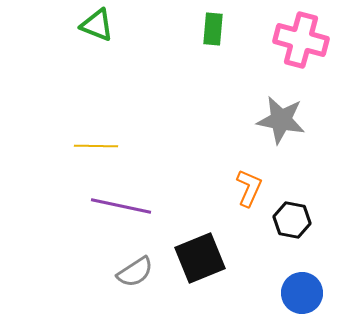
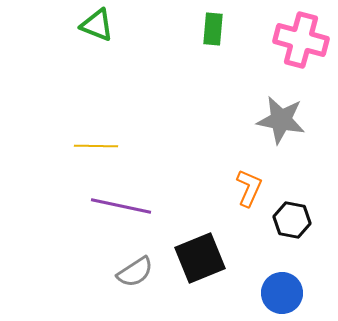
blue circle: moved 20 px left
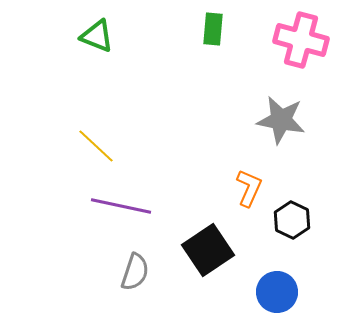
green triangle: moved 11 px down
yellow line: rotated 42 degrees clockwise
black hexagon: rotated 15 degrees clockwise
black square: moved 8 px right, 8 px up; rotated 12 degrees counterclockwise
gray semicircle: rotated 39 degrees counterclockwise
blue circle: moved 5 px left, 1 px up
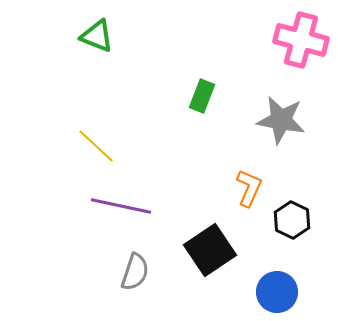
green rectangle: moved 11 px left, 67 px down; rotated 16 degrees clockwise
black square: moved 2 px right
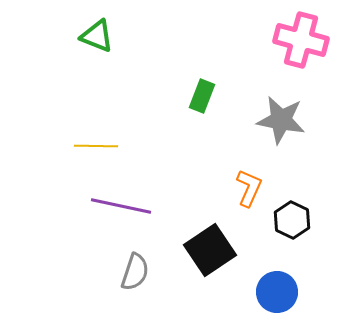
yellow line: rotated 42 degrees counterclockwise
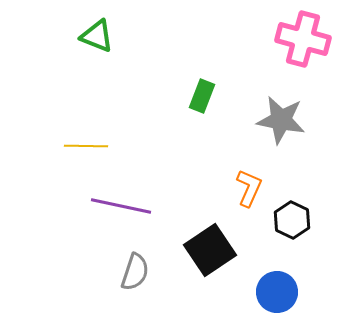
pink cross: moved 2 px right, 1 px up
yellow line: moved 10 px left
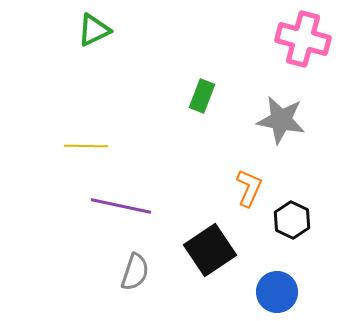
green triangle: moved 3 px left, 6 px up; rotated 48 degrees counterclockwise
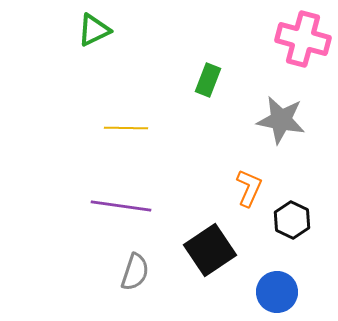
green rectangle: moved 6 px right, 16 px up
yellow line: moved 40 px right, 18 px up
purple line: rotated 4 degrees counterclockwise
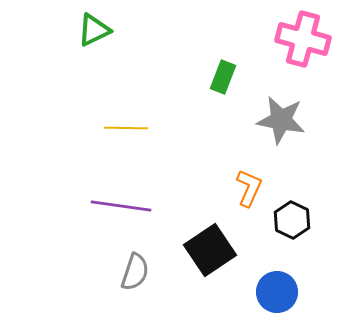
green rectangle: moved 15 px right, 3 px up
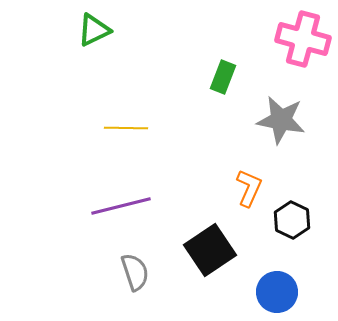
purple line: rotated 22 degrees counterclockwise
gray semicircle: rotated 36 degrees counterclockwise
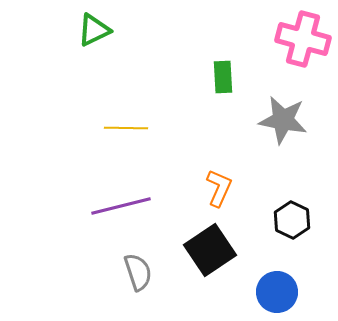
green rectangle: rotated 24 degrees counterclockwise
gray star: moved 2 px right
orange L-shape: moved 30 px left
gray semicircle: moved 3 px right
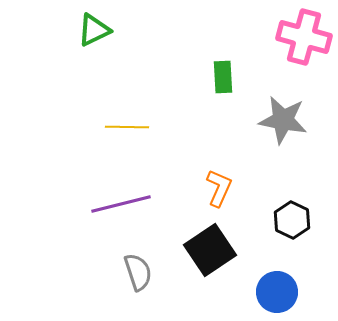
pink cross: moved 1 px right, 2 px up
yellow line: moved 1 px right, 1 px up
purple line: moved 2 px up
